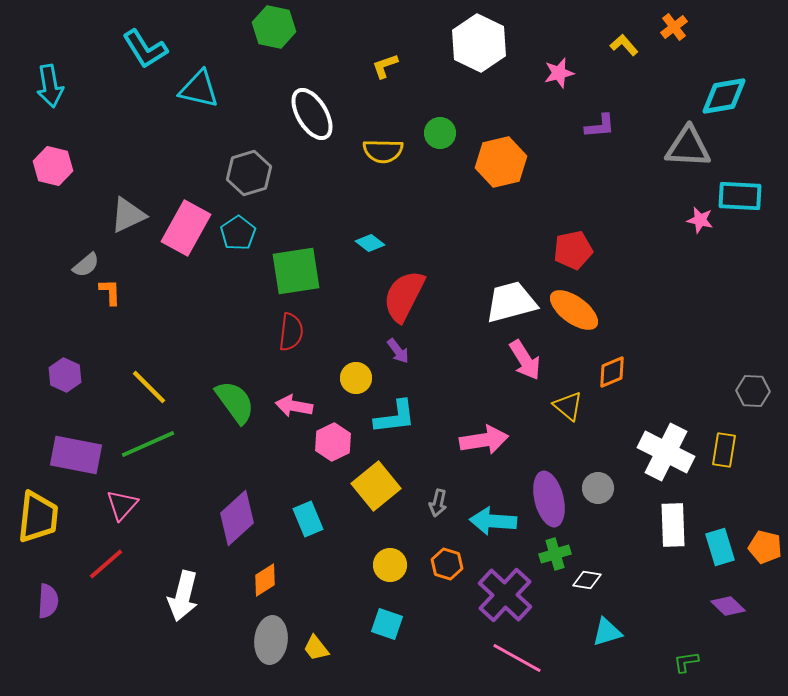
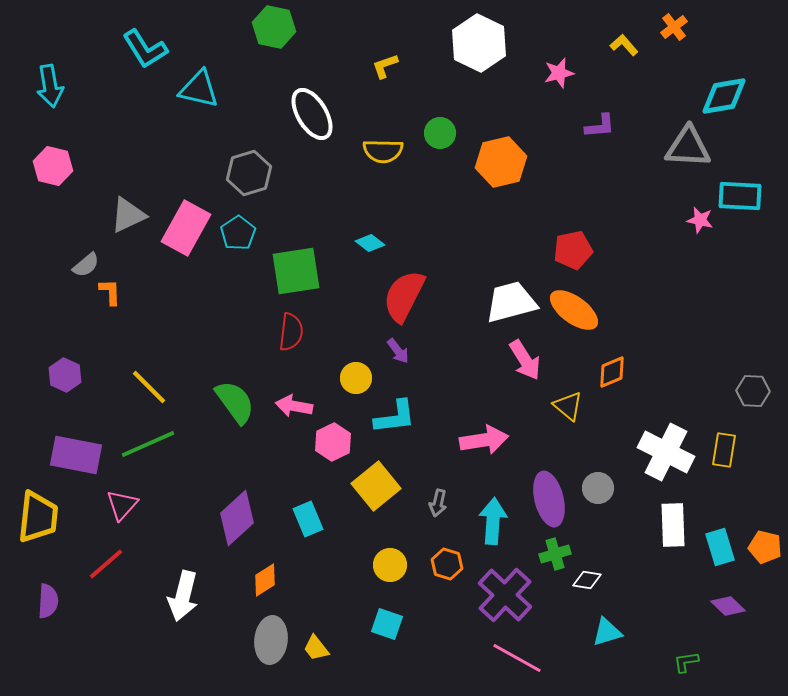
cyan arrow at (493, 521): rotated 90 degrees clockwise
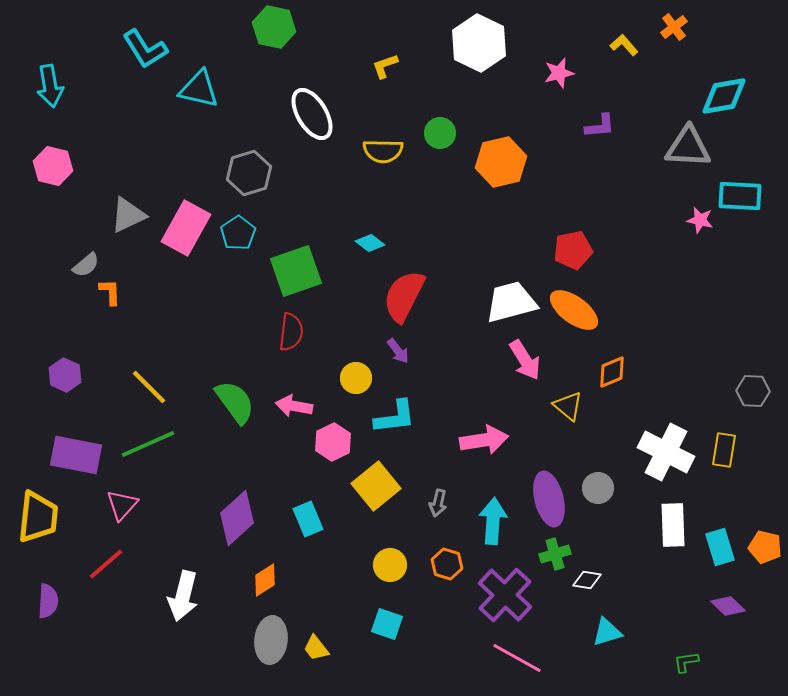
green square at (296, 271): rotated 10 degrees counterclockwise
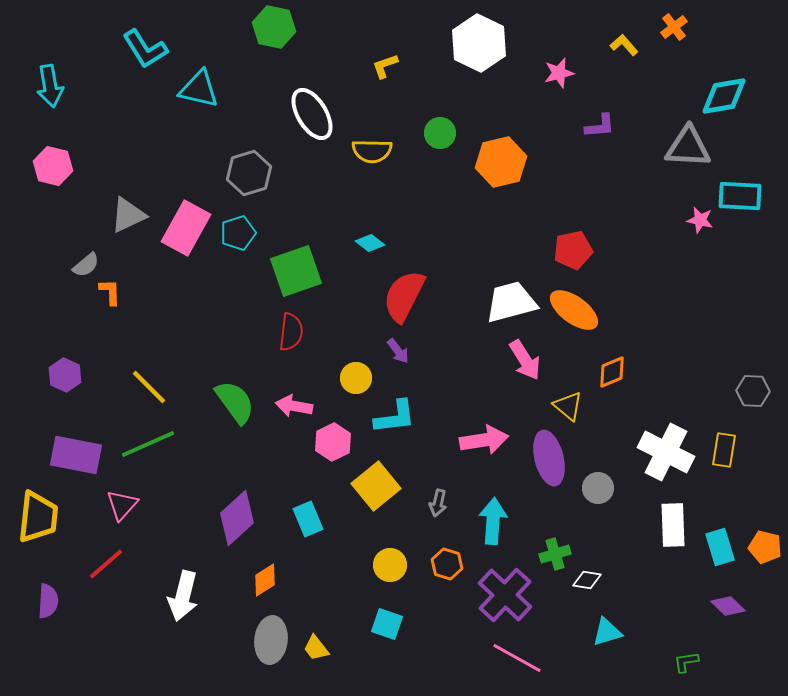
yellow semicircle at (383, 151): moved 11 px left
cyan pentagon at (238, 233): rotated 16 degrees clockwise
purple ellipse at (549, 499): moved 41 px up
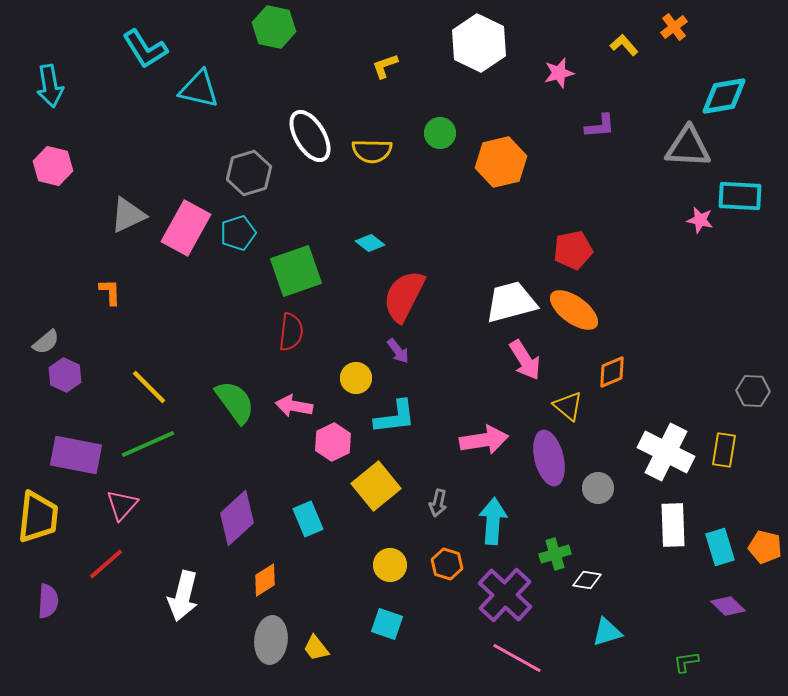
white ellipse at (312, 114): moved 2 px left, 22 px down
gray semicircle at (86, 265): moved 40 px left, 77 px down
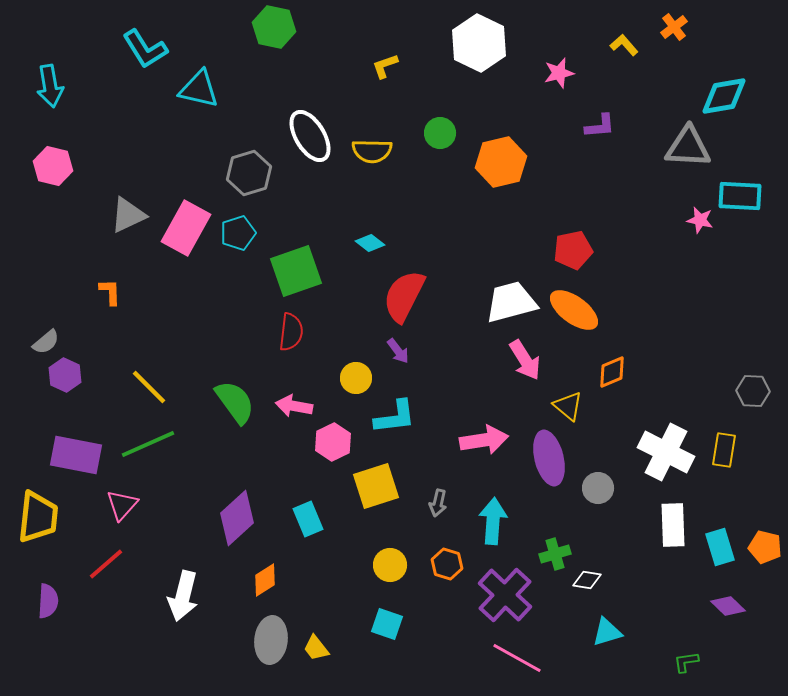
yellow square at (376, 486): rotated 21 degrees clockwise
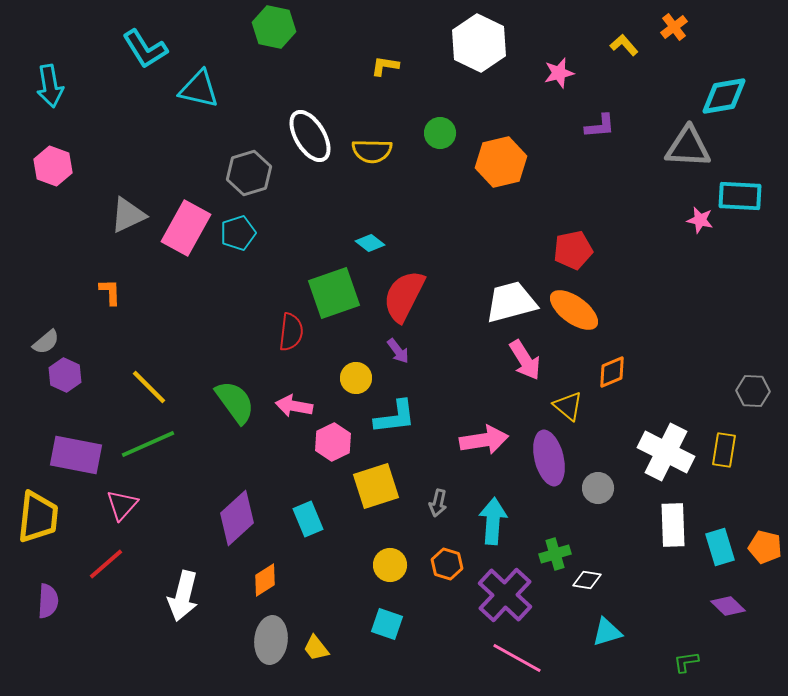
yellow L-shape at (385, 66): rotated 28 degrees clockwise
pink hexagon at (53, 166): rotated 6 degrees clockwise
green square at (296, 271): moved 38 px right, 22 px down
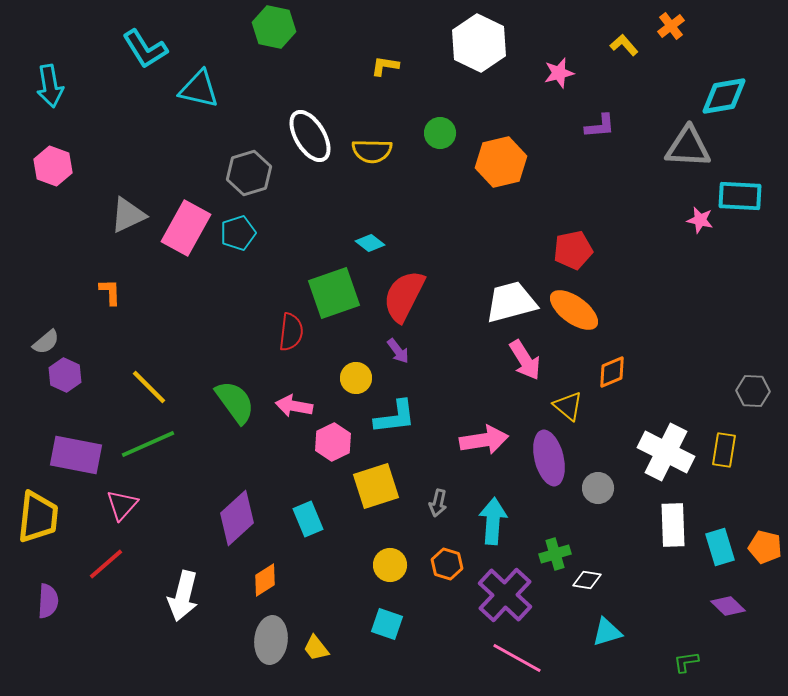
orange cross at (674, 27): moved 3 px left, 1 px up
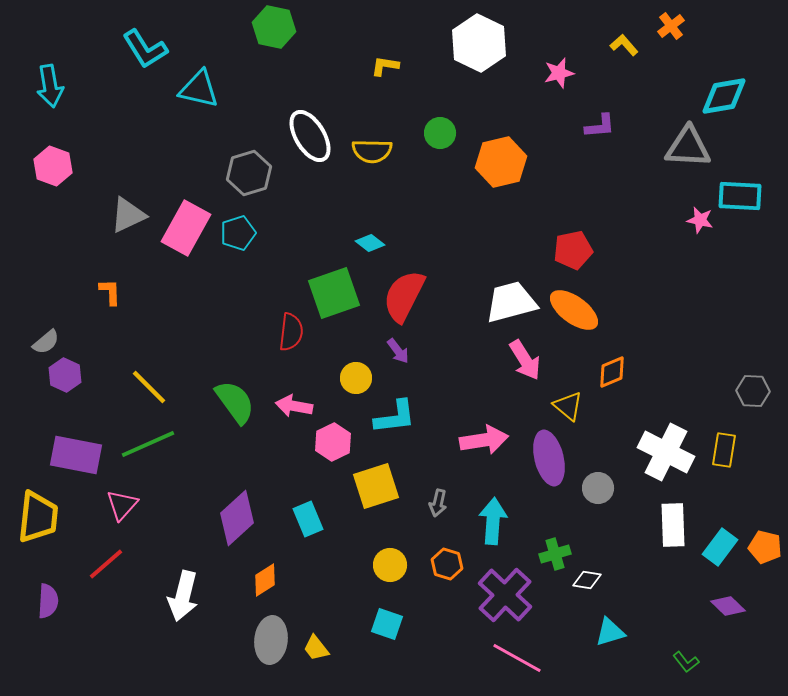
cyan rectangle at (720, 547): rotated 54 degrees clockwise
cyan triangle at (607, 632): moved 3 px right
green L-shape at (686, 662): rotated 120 degrees counterclockwise
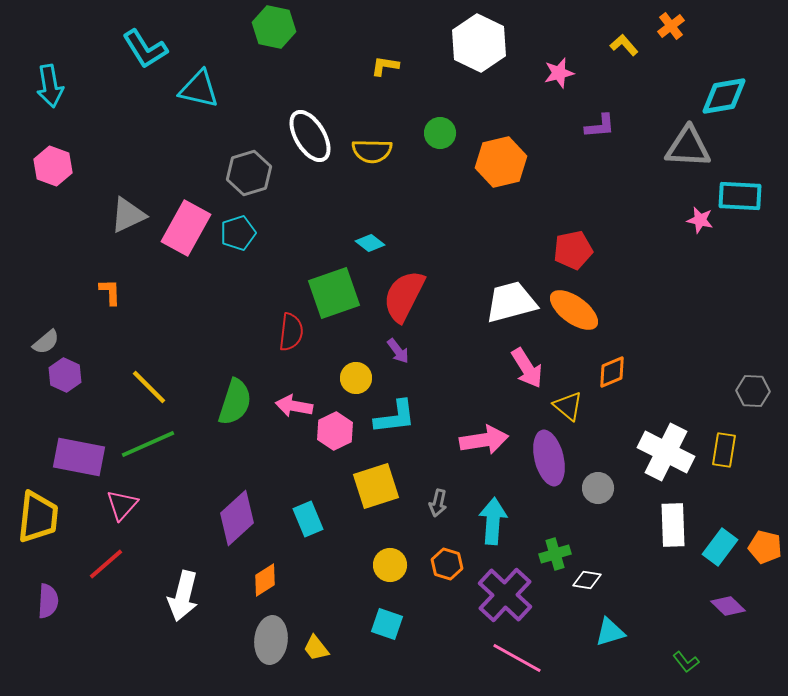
pink arrow at (525, 360): moved 2 px right, 8 px down
green semicircle at (235, 402): rotated 54 degrees clockwise
pink hexagon at (333, 442): moved 2 px right, 11 px up
purple rectangle at (76, 455): moved 3 px right, 2 px down
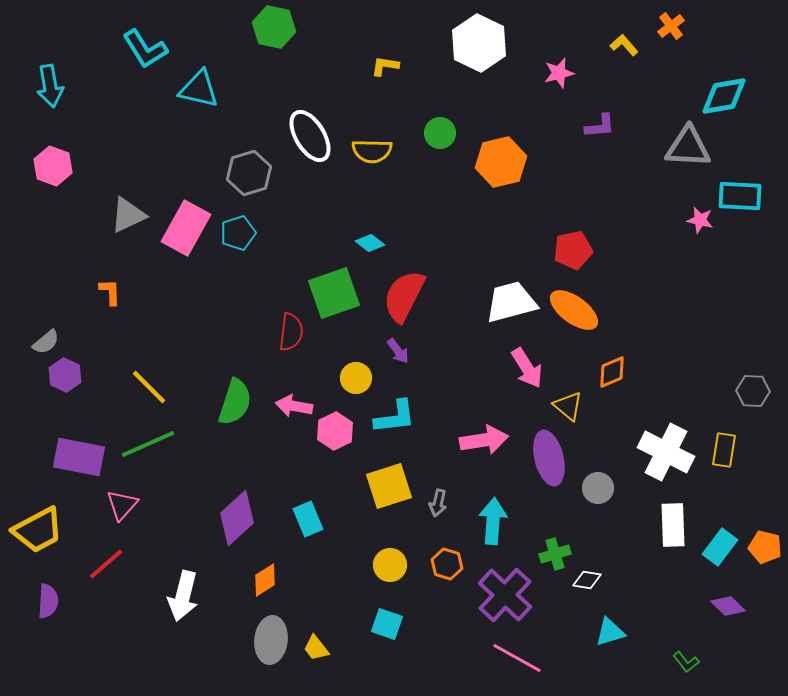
yellow square at (376, 486): moved 13 px right
yellow trapezoid at (38, 517): moved 13 px down; rotated 56 degrees clockwise
